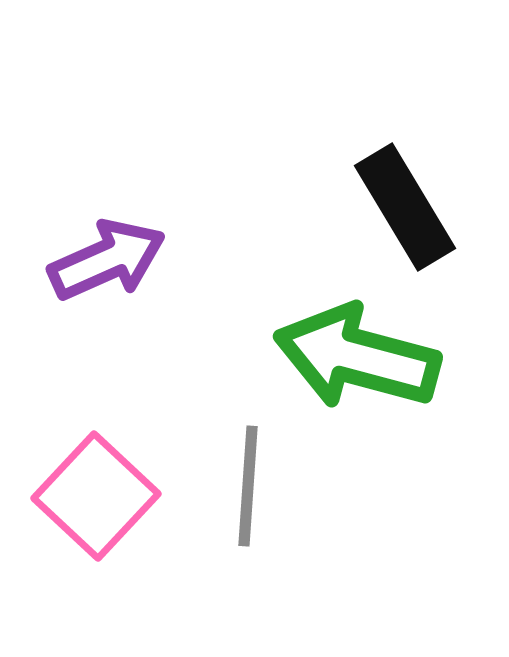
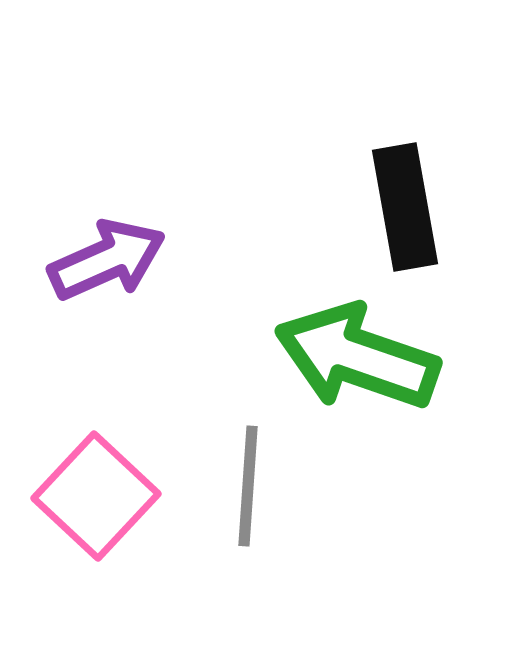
black rectangle: rotated 21 degrees clockwise
green arrow: rotated 4 degrees clockwise
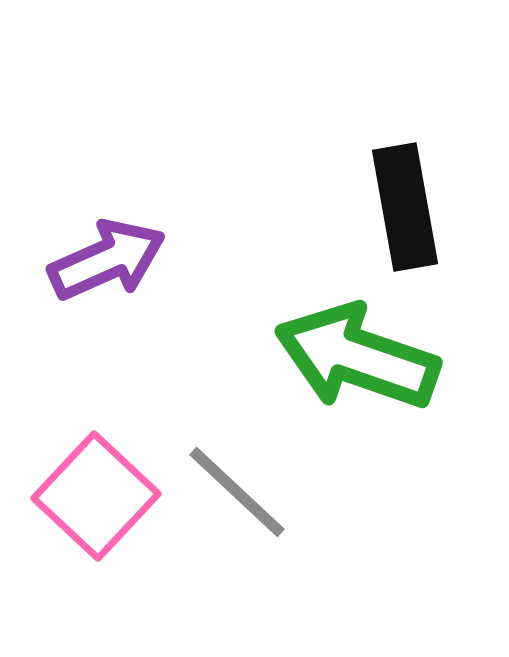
gray line: moved 11 px left, 6 px down; rotated 51 degrees counterclockwise
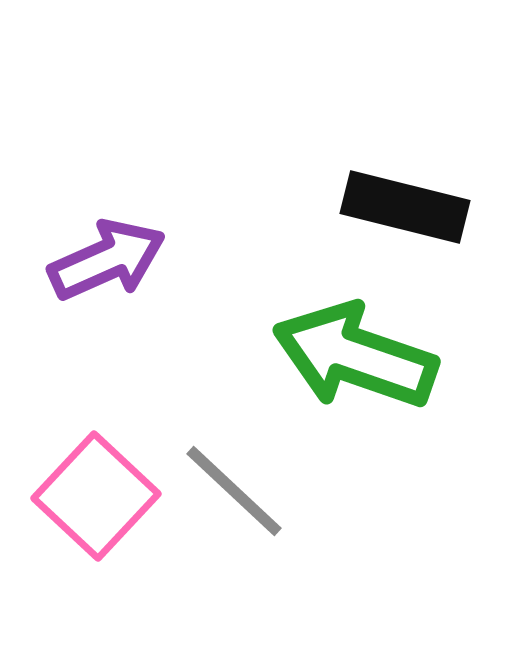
black rectangle: rotated 66 degrees counterclockwise
green arrow: moved 2 px left, 1 px up
gray line: moved 3 px left, 1 px up
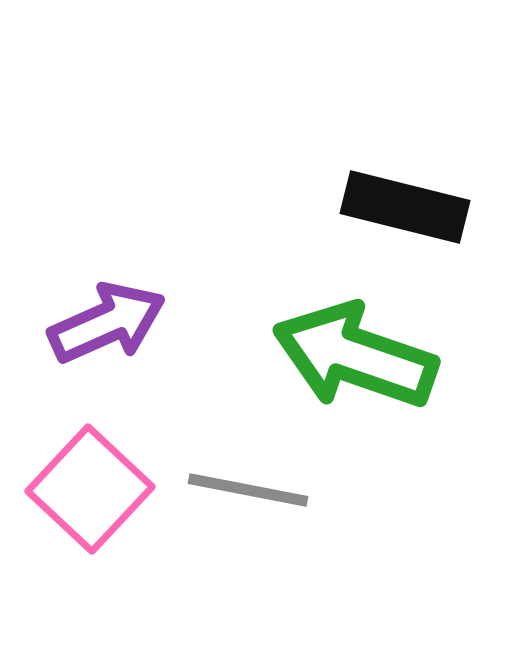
purple arrow: moved 63 px down
gray line: moved 14 px right, 1 px up; rotated 32 degrees counterclockwise
pink square: moved 6 px left, 7 px up
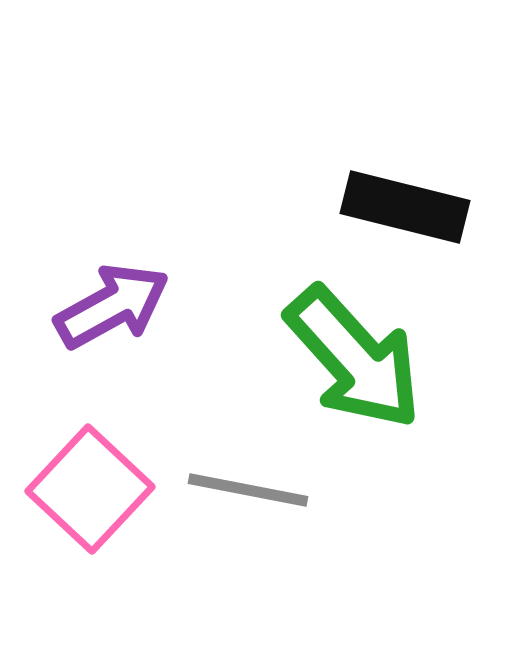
purple arrow: moved 5 px right, 17 px up; rotated 5 degrees counterclockwise
green arrow: moved 1 px left, 2 px down; rotated 151 degrees counterclockwise
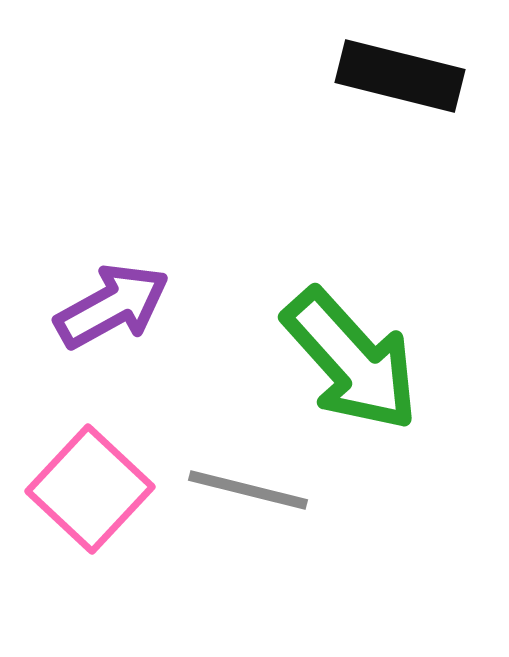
black rectangle: moved 5 px left, 131 px up
green arrow: moved 3 px left, 2 px down
gray line: rotated 3 degrees clockwise
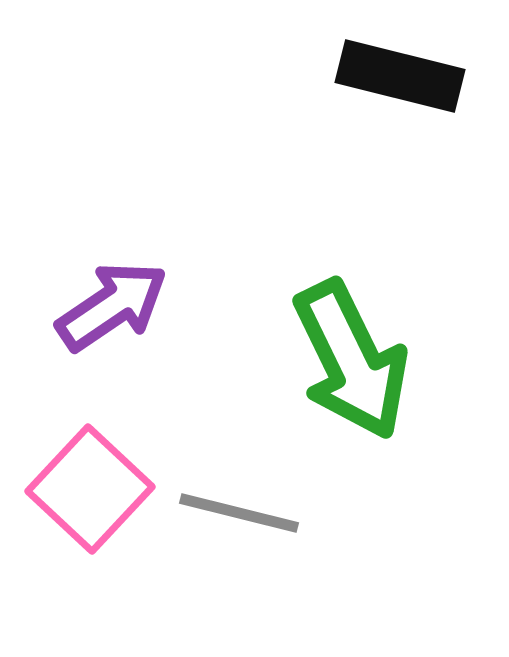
purple arrow: rotated 5 degrees counterclockwise
green arrow: rotated 16 degrees clockwise
gray line: moved 9 px left, 23 px down
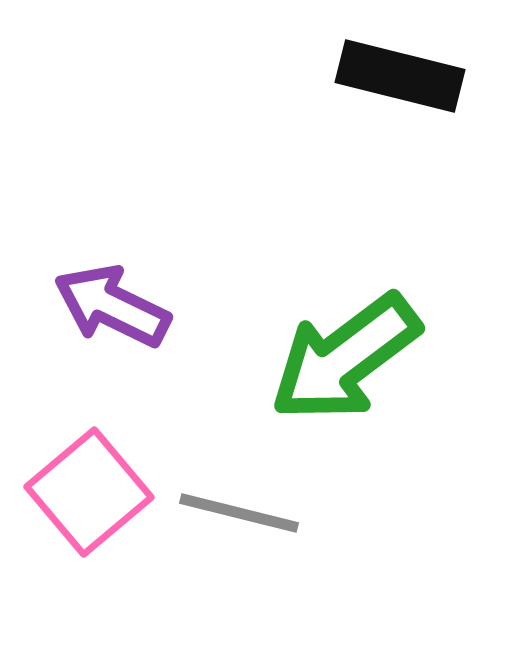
purple arrow: rotated 120 degrees counterclockwise
green arrow: moved 6 px left, 2 px up; rotated 79 degrees clockwise
pink square: moved 1 px left, 3 px down; rotated 7 degrees clockwise
